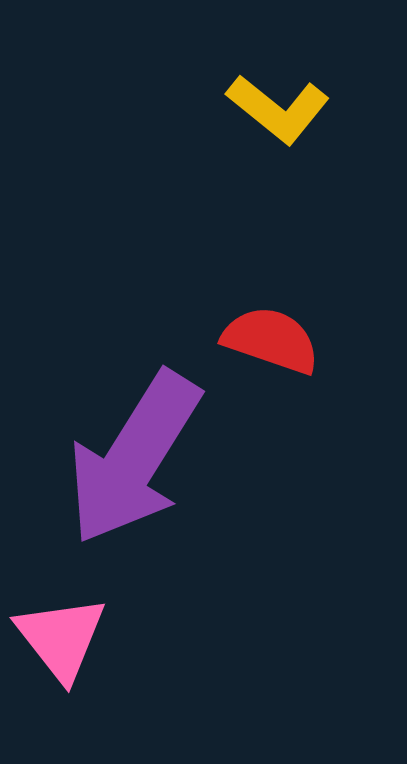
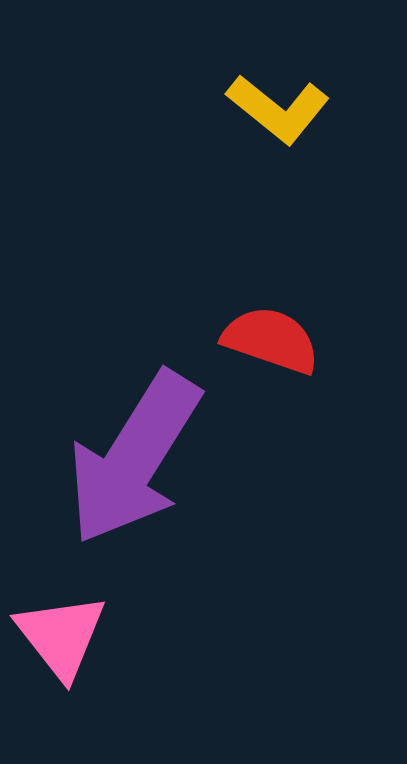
pink triangle: moved 2 px up
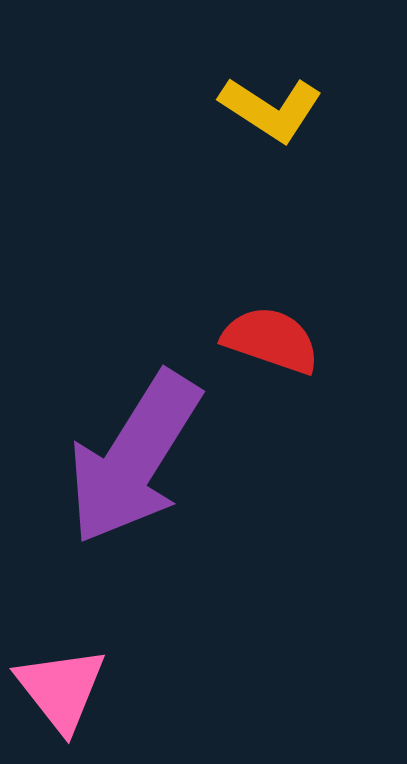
yellow L-shape: moved 7 px left; rotated 6 degrees counterclockwise
pink triangle: moved 53 px down
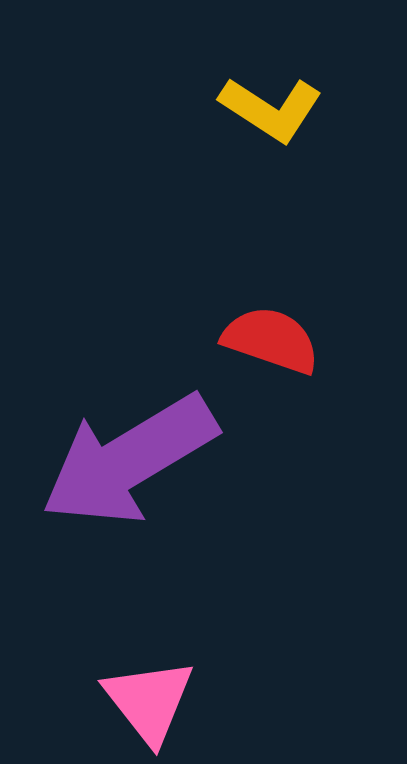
purple arrow: moved 5 px left, 2 px down; rotated 27 degrees clockwise
pink triangle: moved 88 px right, 12 px down
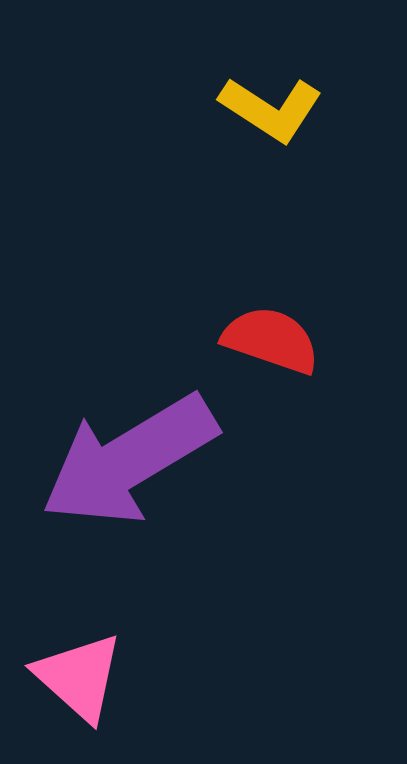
pink triangle: moved 70 px left, 24 px up; rotated 10 degrees counterclockwise
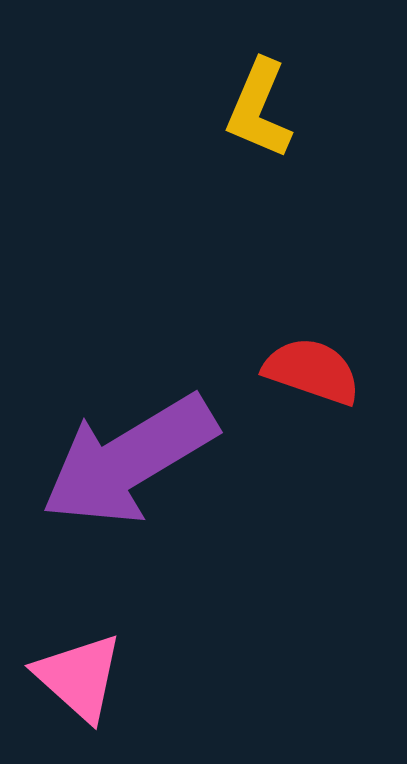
yellow L-shape: moved 12 px left; rotated 80 degrees clockwise
red semicircle: moved 41 px right, 31 px down
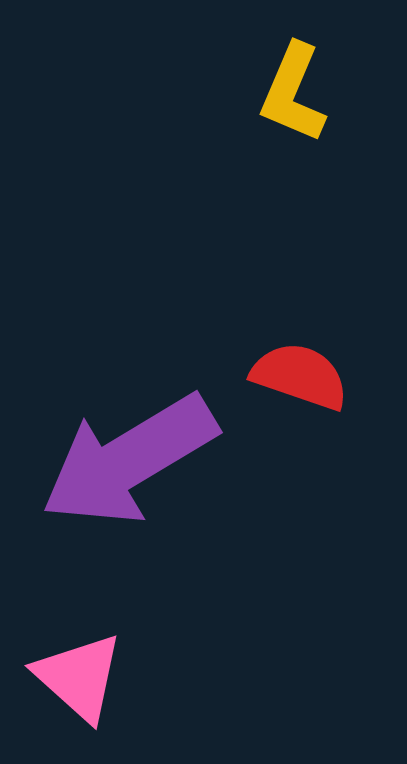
yellow L-shape: moved 34 px right, 16 px up
red semicircle: moved 12 px left, 5 px down
